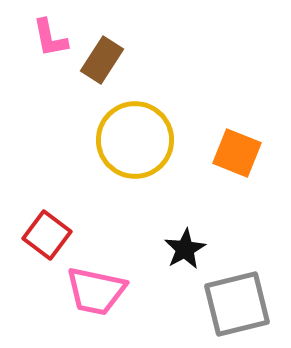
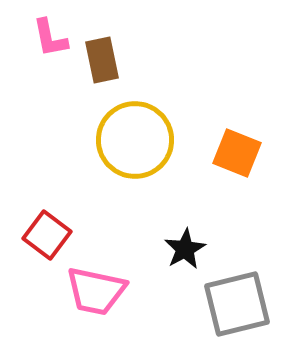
brown rectangle: rotated 45 degrees counterclockwise
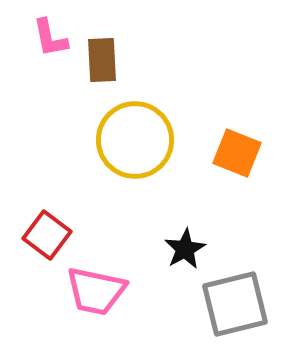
brown rectangle: rotated 9 degrees clockwise
gray square: moved 2 px left
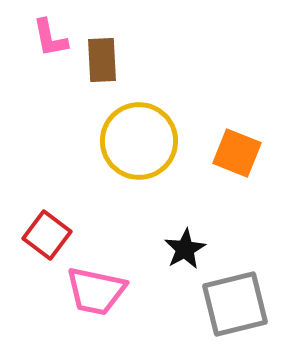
yellow circle: moved 4 px right, 1 px down
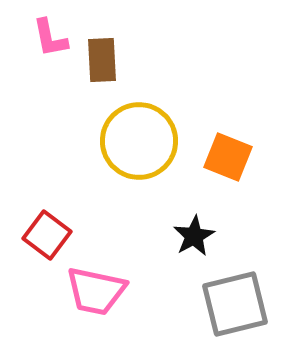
orange square: moved 9 px left, 4 px down
black star: moved 9 px right, 13 px up
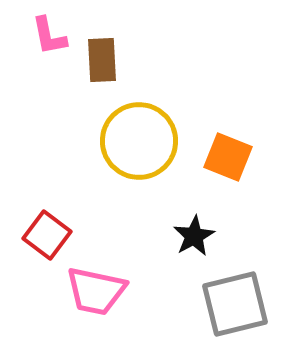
pink L-shape: moved 1 px left, 2 px up
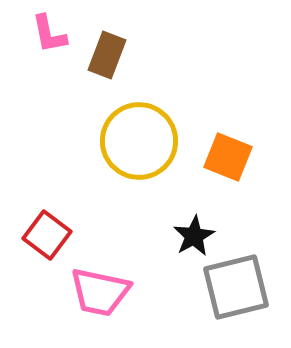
pink L-shape: moved 2 px up
brown rectangle: moved 5 px right, 5 px up; rotated 24 degrees clockwise
pink trapezoid: moved 4 px right, 1 px down
gray square: moved 1 px right, 17 px up
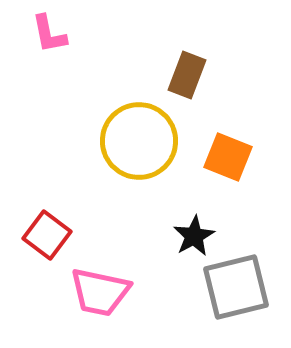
brown rectangle: moved 80 px right, 20 px down
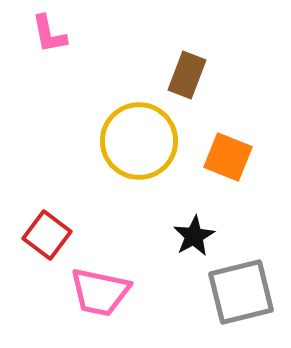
gray square: moved 5 px right, 5 px down
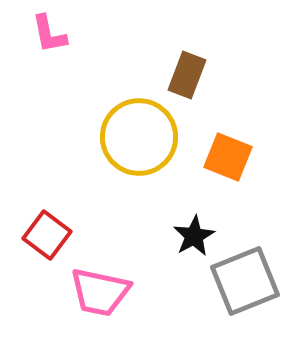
yellow circle: moved 4 px up
gray square: moved 4 px right, 11 px up; rotated 8 degrees counterclockwise
